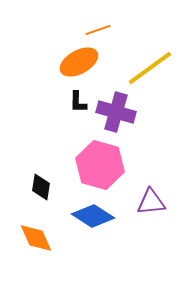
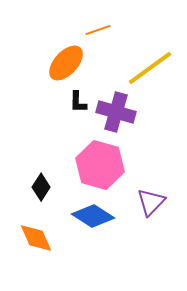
orange ellipse: moved 13 px left, 1 px down; rotated 18 degrees counterclockwise
black diamond: rotated 24 degrees clockwise
purple triangle: rotated 40 degrees counterclockwise
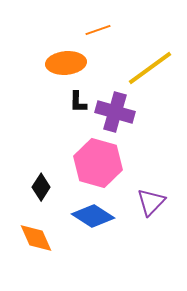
orange ellipse: rotated 42 degrees clockwise
purple cross: moved 1 px left
pink hexagon: moved 2 px left, 2 px up
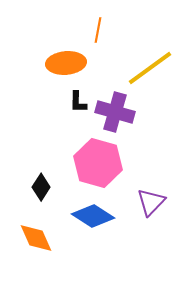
orange line: rotated 60 degrees counterclockwise
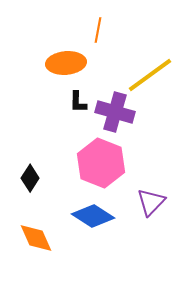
yellow line: moved 7 px down
pink hexagon: moved 3 px right; rotated 6 degrees clockwise
black diamond: moved 11 px left, 9 px up
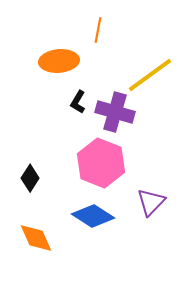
orange ellipse: moved 7 px left, 2 px up
black L-shape: rotated 30 degrees clockwise
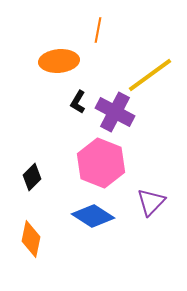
purple cross: rotated 12 degrees clockwise
black diamond: moved 2 px right, 1 px up; rotated 12 degrees clockwise
orange diamond: moved 5 px left, 1 px down; rotated 36 degrees clockwise
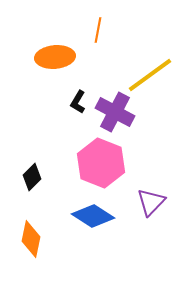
orange ellipse: moved 4 px left, 4 px up
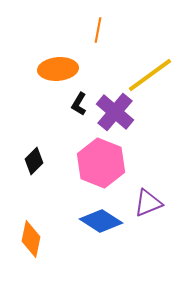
orange ellipse: moved 3 px right, 12 px down
black L-shape: moved 1 px right, 2 px down
purple cross: rotated 12 degrees clockwise
black diamond: moved 2 px right, 16 px up
purple triangle: moved 3 px left, 1 px down; rotated 24 degrees clockwise
blue diamond: moved 8 px right, 5 px down
